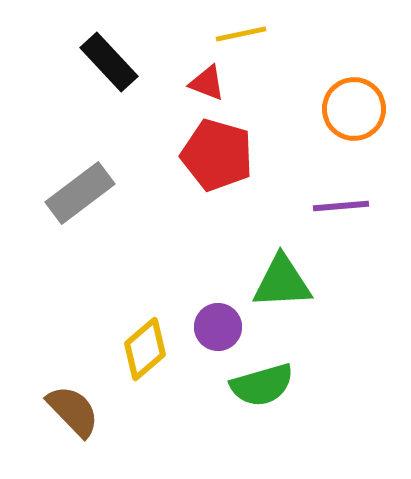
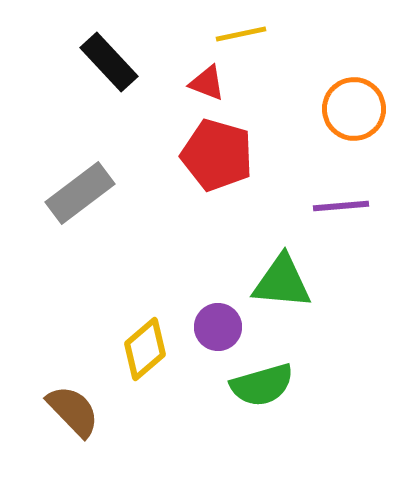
green triangle: rotated 8 degrees clockwise
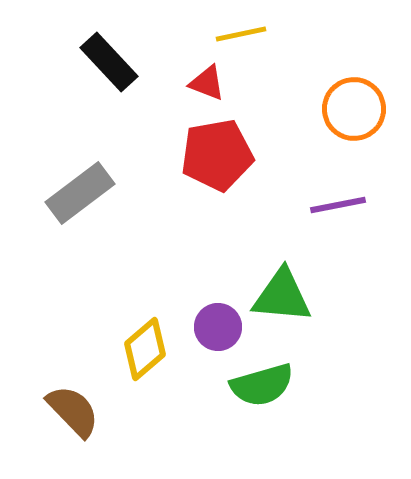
red pentagon: rotated 26 degrees counterclockwise
purple line: moved 3 px left, 1 px up; rotated 6 degrees counterclockwise
green triangle: moved 14 px down
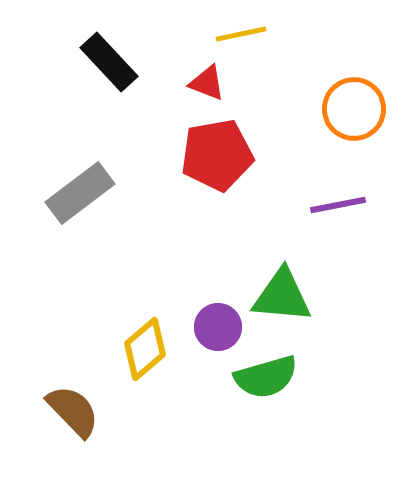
green semicircle: moved 4 px right, 8 px up
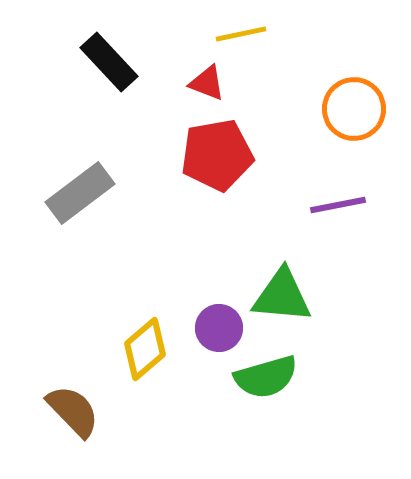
purple circle: moved 1 px right, 1 px down
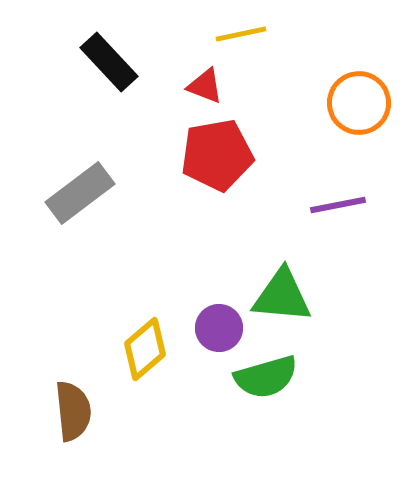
red triangle: moved 2 px left, 3 px down
orange circle: moved 5 px right, 6 px up
brown semicircle: rotated 38 degrees clockwise
